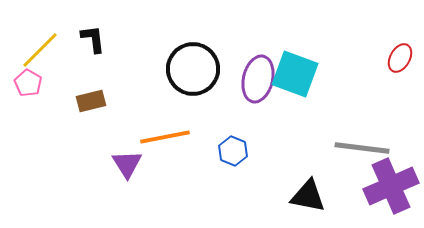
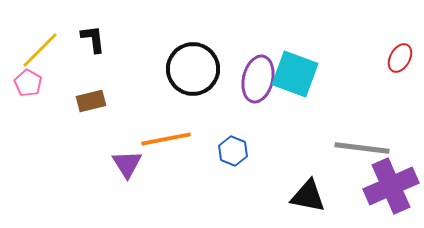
orange line: moved 1 px right, 2 px down
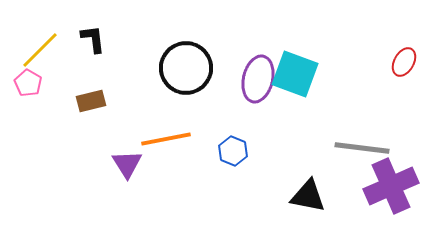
red ellipse: moved 4 px right, 4 px down
black circle: moved 7 px left, 1 px up
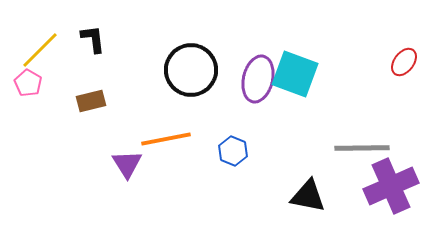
red ellipse: rotated 8 degrees clockwise
black circle: moved 5 px right, 2 px down
gray line: rotated 8 degrees counterclockwise
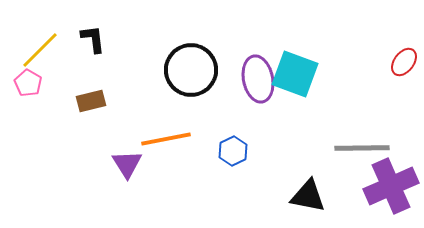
purple ellipse: rotated 24 degrees counterclockwise
blue hexagon: rotated 12 degrees clockwise
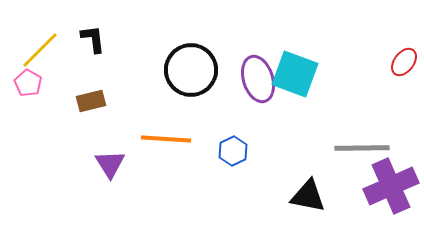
purple ellipse: rotated 6 degrees counterclockwise
orange line: rotated 15 degrees clockwise
purple triangle: moved 17 px left
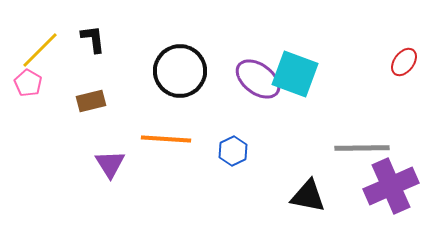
black circle: moved 11 px left, 1 px down
purple ellipse: rotated 36 degrees counterclockwise
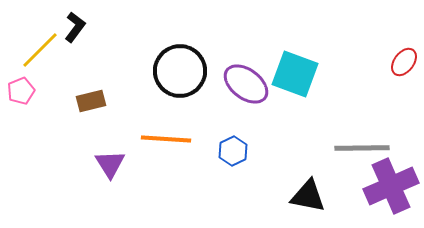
black L-shape: moved 18 px left, 12 px up; rotated 44 degrees clockwise
purple ellipse: moved 12 px left, 5 px down
pink pentagon: moved 7 px left, 8 px down; rotated 20 degrees clockwise
